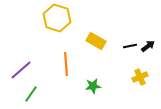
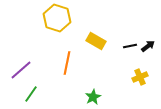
orange line: moved 1 px right, 1 px up; rotated 15 degrees clockwise
green star: moved 11 px down; rotated 21 degrees counterclockwise
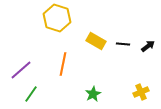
black line: moved 7 px left, 2 px up; rotated 16 degrees clockwise
orange line: moved 4 px left, 1 px down
yellow cross: moved 1 px right, 15 px down
green star: moved 3 px up
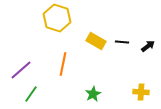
black line: moved 1 px left, 2 px up
yellow cross: rotated 28 degrees clockwise
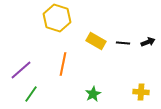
black line: moved 1 px right, 1 px down
black arrow: moved 4 px up; rotated 16 degrees clockwise
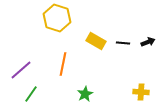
green star: moved 8 px left
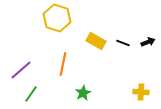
black line: rotated 16 degrees clockwise
green star: moved 2 px left, 1 px up
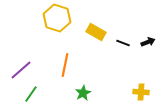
yellow rectangle: moved 9 px up
orange line: moved 2 px right, 1 px down
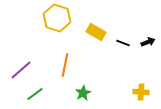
green line: moved 4 px right; rotated 18 degrees clockwise
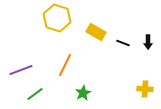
black arrow: rotated 112 degrees clockwise
orange line: rotated 15 degrees clockwise
purple line: rotated 20 degrees clockwise
yellow cross: moved 4 px right, 3 px up
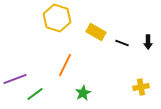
black line: moved 1 px left
purple line: moved 6 px left, 9 px down
yellow cross: moved 4 px left, 2 px up; rotated 14 degrees counterclockwise
